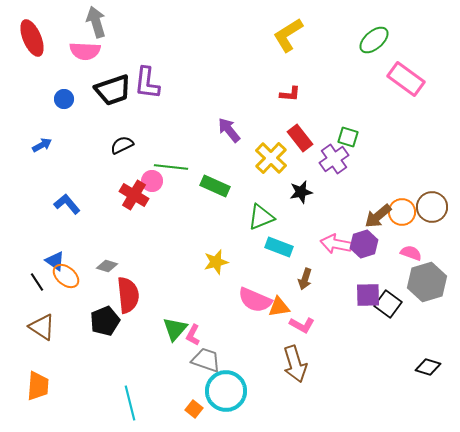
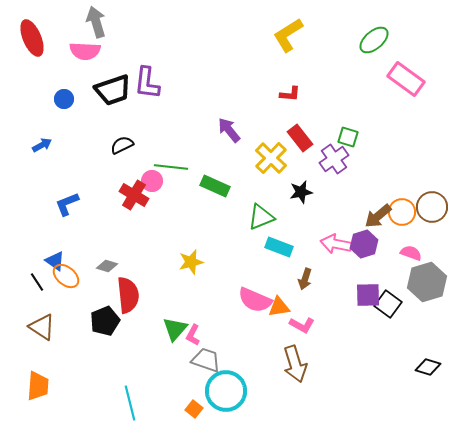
blue L-shape at (67, 204): rotated 72 degrees counterclockwise
yellow star at (216, 262): moved 25 px left
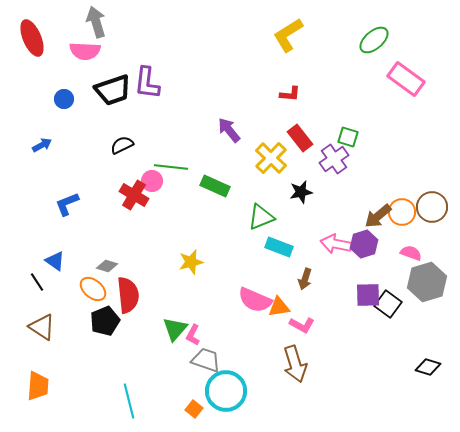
orange ellipse at (66, 276): moved 27 px right, 13 px down
cyan line at (130, 403): moved 1 px left, 2 px up
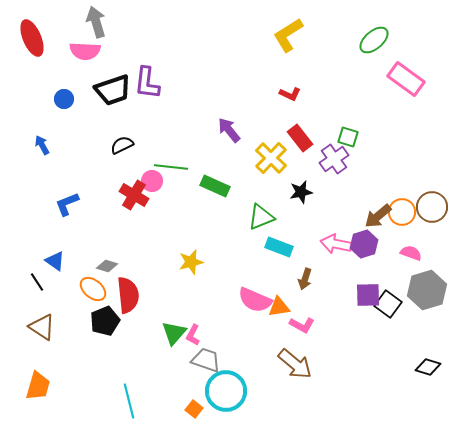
red L-shape at (290, 94): rotated 20 degrees clockwise
blue arrow at (42, 145): rotated 90 degrees counterclockwise
gray hexagon at (427, 282): moved 8 px down
green triangle at (175, 329): moved 1 px left, 4 px down
brown arrow at (295, 364): rotated 33 degrees counterclockwise
orange trapezoid at (38, 386): rotated 12 degrees clockwise
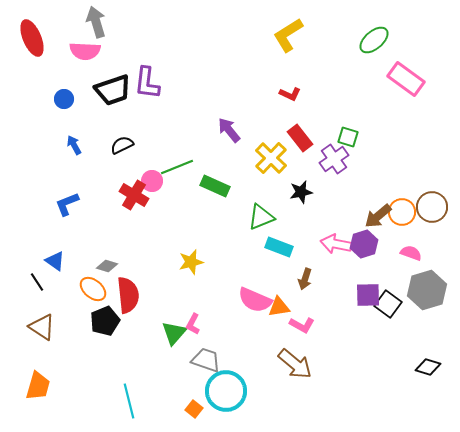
blue arrow at (42, 145): moved 32 px right
green line at (171, 167): moved 6 px right; rotated 28 degrees counterclockwise
pink L-shape at (193, 335): moved 11 px up
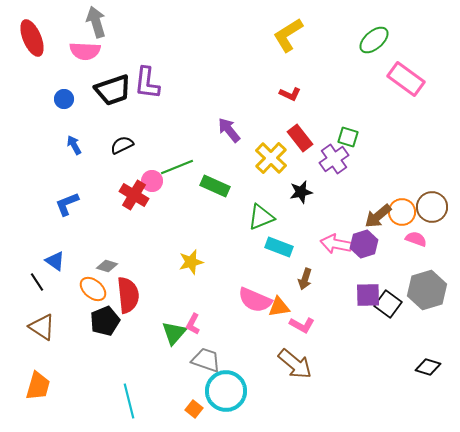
pink semicircle at (411, 253): moved 5 px right, 14 px up
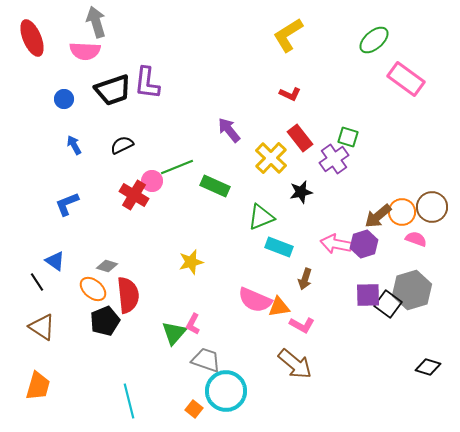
gray hexagon at (427, 290): moved 15 px left
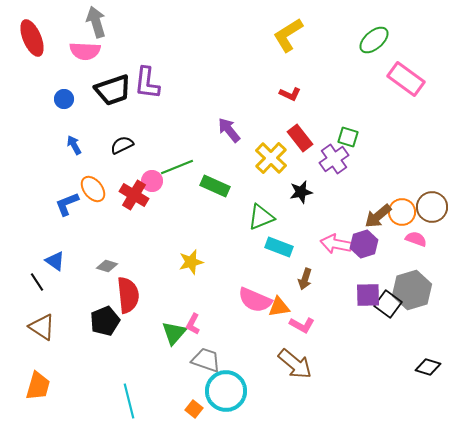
orange ellipse at (93, 289): moved 100 px up; rotated 12 degrees clockwise
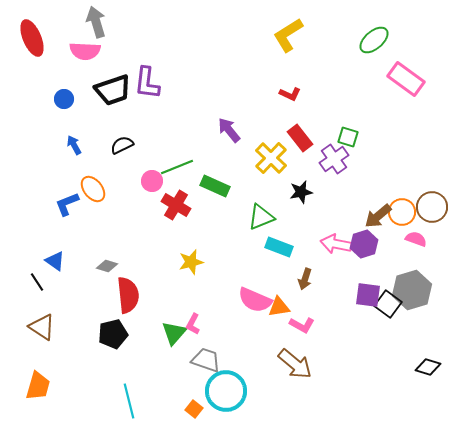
red cross at (134, 195): moved 42 px right, 10 px down
purple square at (368, 295): rotated 8 degrees clockwise
black pentagon at (105, 321): moved 8 px right, 13 px down; rotated 8 degrees clockwise
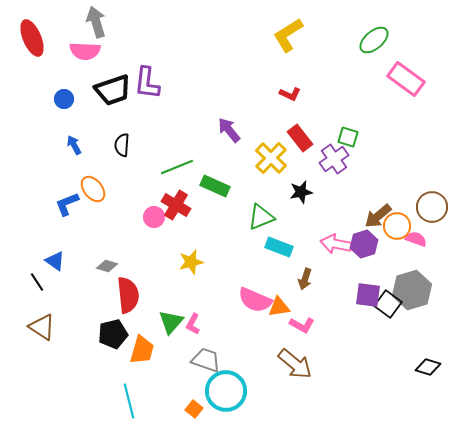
black semicircle at (122, 145): rotated 60 degrees counterclockwise
pink circle at (152, 181): moved 2 px right, 36 px down
orange circle at (402, 212): moved 5 px left, 14 px down
green triangle at (174, 333): moved 3 px left, 11 px up
orange trapezoid at (38, 386): moved 104 px right, 36 px up
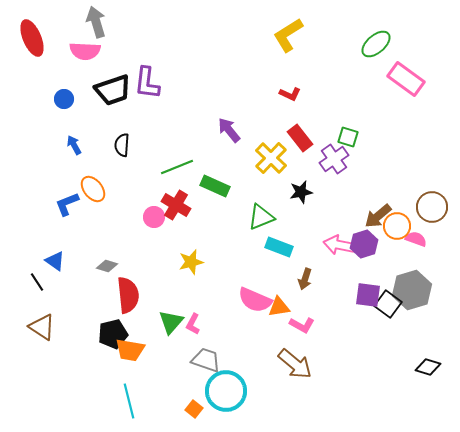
green ellipse at (374, 40): moved 2 px right, 4 px down
pink arrow at (336, 244): moved 3 px right, 1 px down
orange trapezoid at (142, 350): moved 12 px left; rotated 84 degrees clockwise
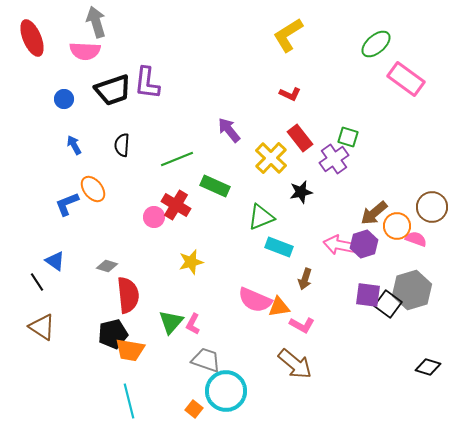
green line at (177, 167): moved 8 px up
brown arrow at (378, 216): moved 4 px left, 3 px up
